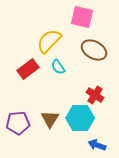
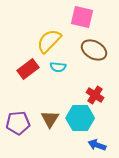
cyan semicircle: rotated 49 degrees counterclockwise
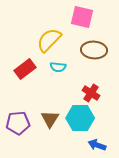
yellow semicircle: moved 1 px up
brown ellipse: rotated 25 degrees counterclockwise
red rectangle: moved 3 px left
red cross: moved 4 px left, 2 px up
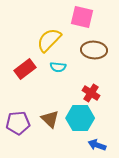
brown triangle: rotated 18 degrees counterclockwise
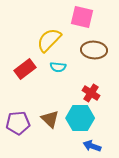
blue arrow: moved 5 px left, 1 px down
